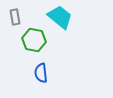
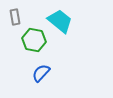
cyan trapezoid: moved 4 px down
blue semicircle: rotated 48 degrees clockwise
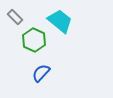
gray rectangle: rotated 35 degrees counterclockwise
green hexagon: rotated 15 degrees clockwise
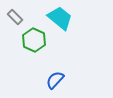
cyan trapezoid: moved 3 px up
blue semicircle: moved 14 px right, 7 px down
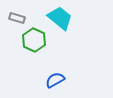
gray rectangle: moved 2 px right, 1 px down; rotated 28 degrees counterclockwise
blue semicircle: rotated 18 degrees clockwise
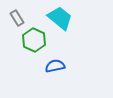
gray rectangle: rotated 42 degrees clockwise
blue semicircle: moved 14 px up; rotated 18 degrees clockwise
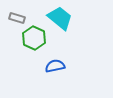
gray rectangle: rotated 42 degrees counterclockwise
green hexagon: moved 2 px up
